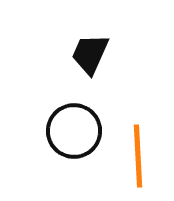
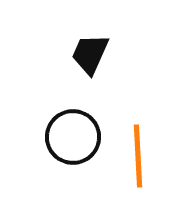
black circle: moved 1 px left, 6 px down
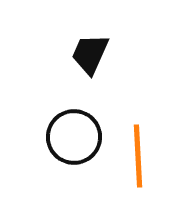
black circle: moved 1 px right
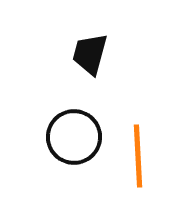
black trapezoid: rotated 9 degrees counterclockwise
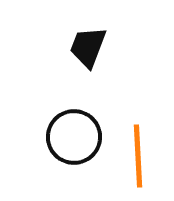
black trapezoid: moved 2 px left, 7 px up; rotated 6 degrees clockwise
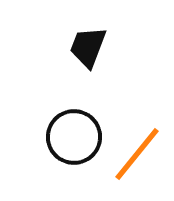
orange line: moved 1 px left, 2 px up; rotated 42 degrees clockwise
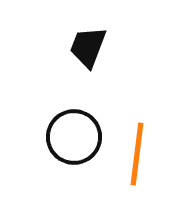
orange line: rotated 32 degrees counterclockwise
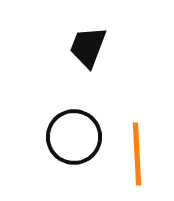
orange line: rotated 10 degrees counterclockwise
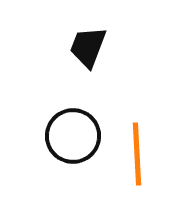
black circle: moved 1 px left, 1 px up
